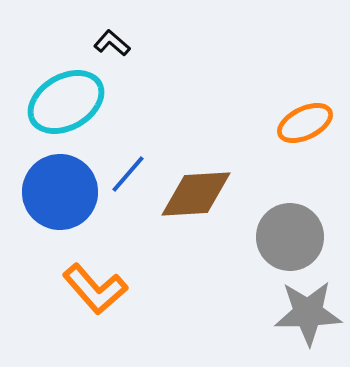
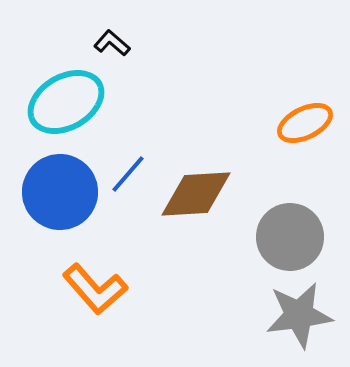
gray star: moved 9 px left, 2 px down; rotated 6 degrees counterclockwise
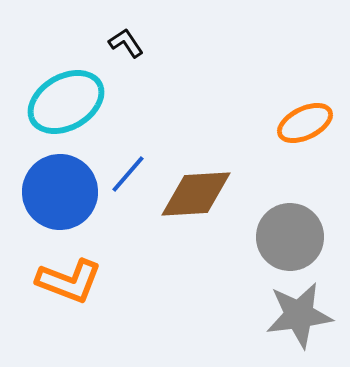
black L-shape: moved 14 px right; rotated 15 degrees clockwise
orange L-shape: moved 26 px left, 8 px up; rotated 28 degrees counterclockwise
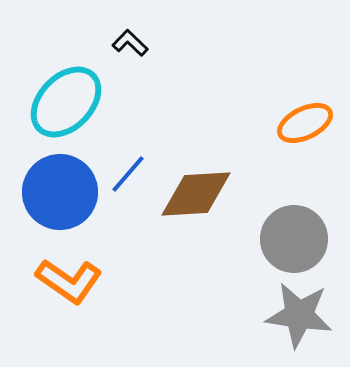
black L-shape: moved 4 px right; rotated 12 degrees counterclockwise
cyan ellipse: rotated 16 degrees counterclockwise
gray circle: moved 4 px right, 2 px down
orange L-shape: rotated 14 degrees clockwise
gray star: rotated 16 degrees clockwise
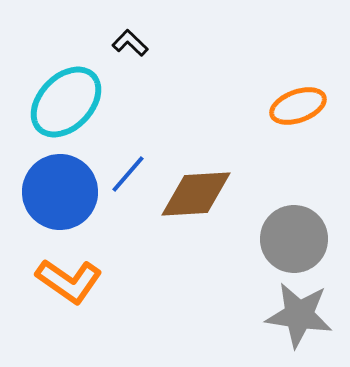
orange ellipse: moved 7 px left, 17 px up; rotated 6 degrees clockwise
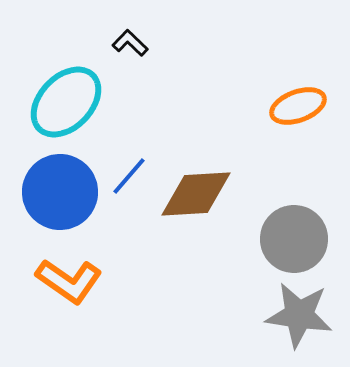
blue line: moved 1 px right, 2 px down
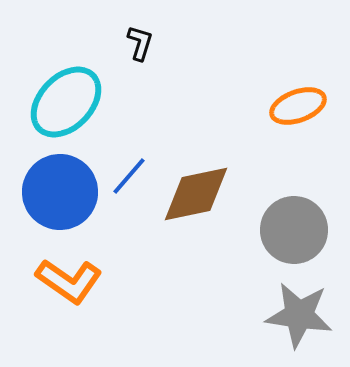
black L-shape: moved 10 px right; rotated 63 degrees clockwise
brown diamond: rotated 8 degrees counterclockwise
gray circle: moved 9 px up
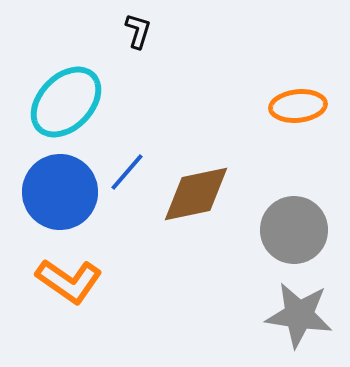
black L-shape: moved 2 px left, 12 px up
orange ellipse: rotated 14 degrees clockwise
blue line: moved 2 px left, 4 px up
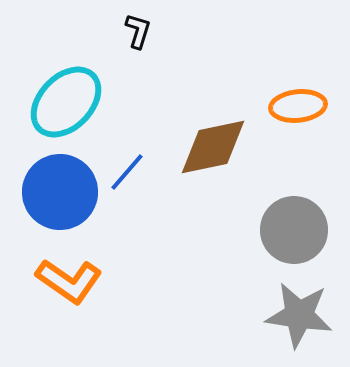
brown diamond: moved 17 px right, 47 px up
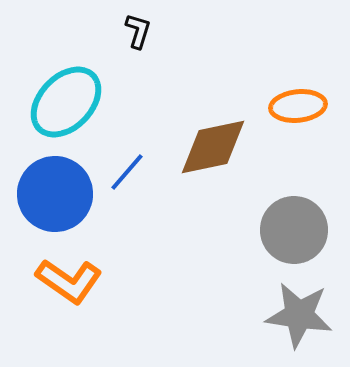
blue circle: moved 5 px left, 2 px down
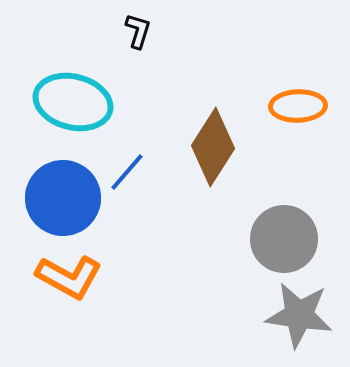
cyan ellipse: moved 7 px right; rotated 60 degrees clockwise
orange ellipse: rotated 4 degrees clockwise
brown diamond: rotated 46 degrees counterclockwise
blue circle: moved 8 px right, 4 px down
gray circle: moved 10 px left, 9 px down
orange L-shape: moved 4 px up; rotated 6 degrees counterclockwise
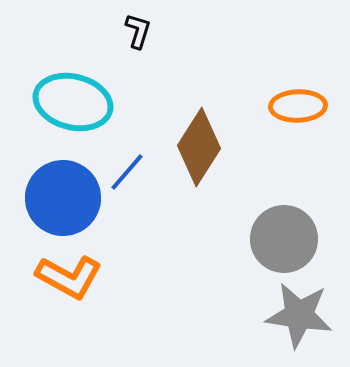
brown diamond: moved 14 px left
